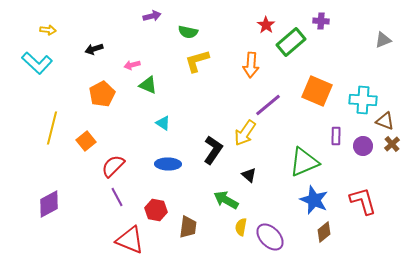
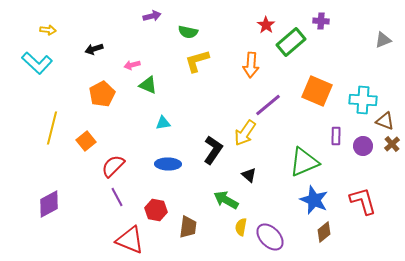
cyan triangle at (163, 123): rotated 42 degrees counterclockwise
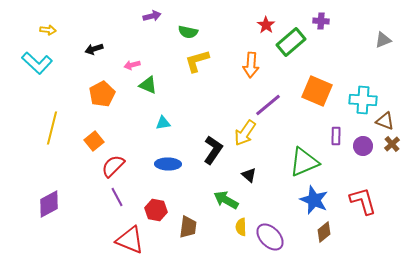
orange square at (86, 141): moved 8 px right
yellow semicircle at (241, 227): rotated 12 degrees counterclockwise
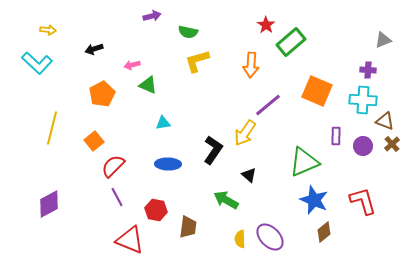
purple cross at (321, 21): moved 47 px right, 49 px down
yellow semicircle at (241, 227): moved 1 px left, 12 px down
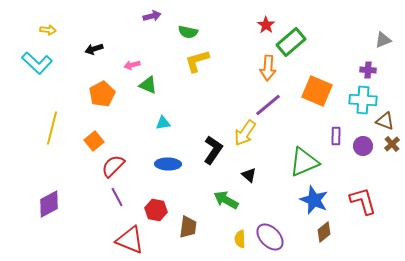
orange arrow at (251, 65): moved 17 px right, 3 px down
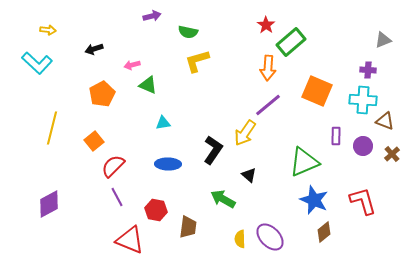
brown cross at (392, 144): moved 10 px down
green arrow at (226, 200): moved 3 px left, 1 px up
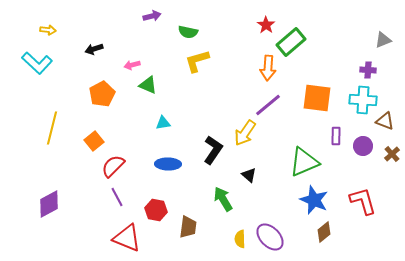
orange square at (317, 91): moved 7 px down; rotated 16 degrees counterclockwise
green arrow at (223, 199): rotated 30 degrees clockwise
red triangle at (130, 240): moved 3 px left, 2 px up
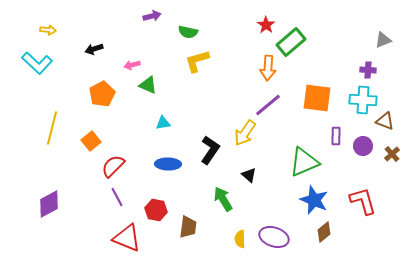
orange square at (94, 141): moved 3 px left
black L-shape at (213, 150): moved 3 px left
purple ellipse at (270, 237): moved 4 px right; rotated 28 degrees counterclockwise
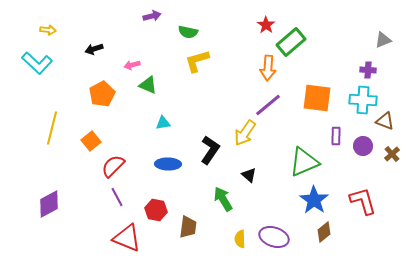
blue star at (314, 200): rotated 12 degrees clockwise
